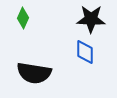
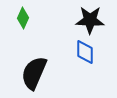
black star: moved 1 px left, 1 px down
black semicircle: rotated 104 degrees clockwise
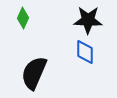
black star: moved 2 px left
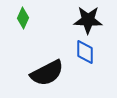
black semicircle: moved 13 px right; rotated 140 degrees counterclockwise
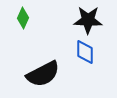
black semicircle: moved 4 px left, 1 px down
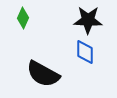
black semicircle: rotated 56 degrees clockwise
